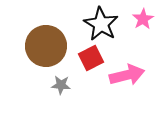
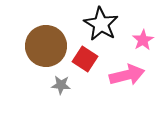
pink star: moved 21 px down
red square: moved 6 px left, 1 px down; rotated 30 degrees counterclockwise
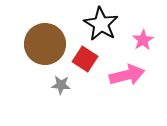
brown circle: moved 1 px left, 2 px up
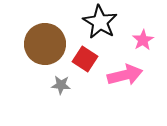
black star: moved 1 px left, 2 px up
pink arrow: moved 2 px left
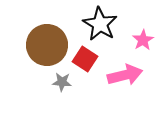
black star: moved 2 px down
brown circle: moved 2 px right, 1 px down
gray star: moved 1 px right, 3 px up
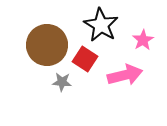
black star: moved 1 px right, 1 px down
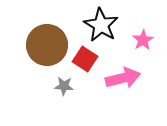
pink arrow: moved 2 px left, 3 px down
gray star: moved 2 px right, 4 px down
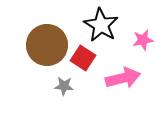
pink star: rotated 20 degrees clockwise
red square: moved 2 px left, 1 px up
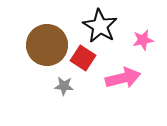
black star: moved 1 px left, 1 px down
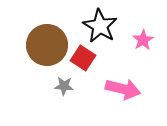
pink star: rotated 20 degrees counterclockwise
pink arrow: moved 11 px down; rotated 28 degrees clockwise
